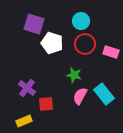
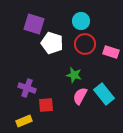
purple cross: rotated 18 degrees counterclockwise
red square: moved 1 px down
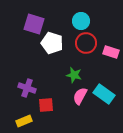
red circle: moved 1 px right, 1 px up
cyan rectangle: rotated 15 degrees counterclockwise
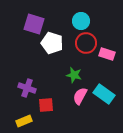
pink rectangle: moved 4 px left, 2 px down
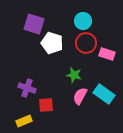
cyan circle: moved 2 px right
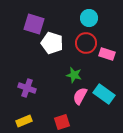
cyan circle: moved 6 px right, 3 px up
red square: moved 16 px right, 17 px down; rotated 14 degrees counterclockwise
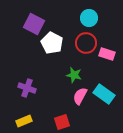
purple square: rotated 10 degrees clockwise
white pentagon: rotated 10 degrees clockwise
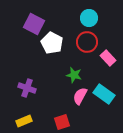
red circle: moved 1 px right, 1 px up
pink rectangle: moved 1 px right, 4 px down; rotated 28 degrees clockwise
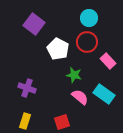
purple square: rotated 10 degrees clockwise
white pentagon: moved 6 px right, 6 px down
pink rectangle: moved 3 px down
pink semicircle: moved 1 px down; rotated 102 degrees clockwise
yellow rectangle: moved 1 px right; rotated 49 degrees counterclockwise
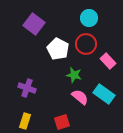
red circle: moved 1 px left, 2 px down
